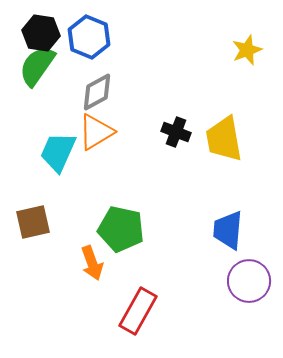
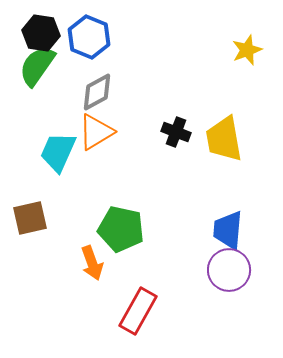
brown square: moved 3 px left, 4 px up
purple circle: moved 20 px left, 11 px up
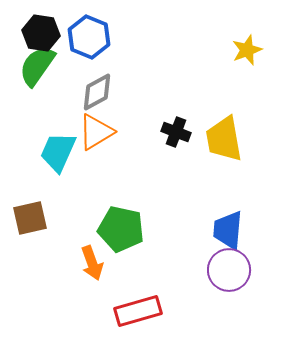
red rectangle: rotated 45 degrees clockwise
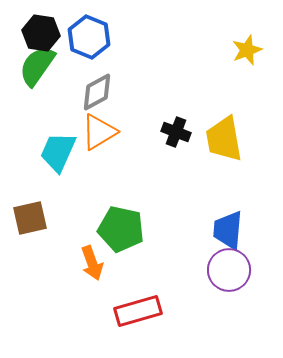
orange triangle: moved 3 px right
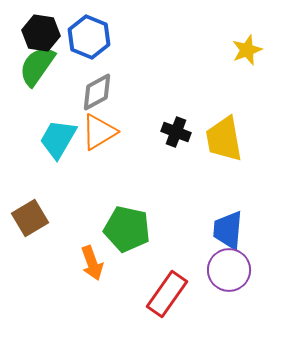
cyan trapezoid: moved 13 px up; rotated 6 degrees clockwise
brown square: rotated 18 degrees counterclockwise
green pentagon: moved 6 px right
red rectangle: moved 29 px right, 17 px up; rotated 39 degrees counterclockwise
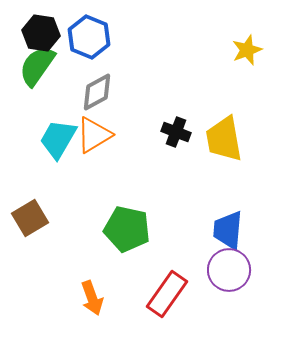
orange triangle: moved 5 px left, 3 px down
orange arrow: moved 35 px down
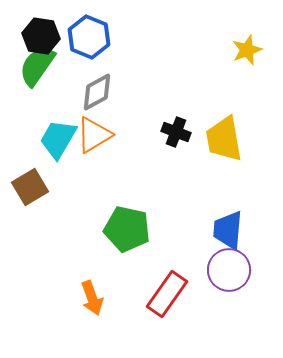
black hexagon: moved 3 px down
brown square: moved 31 px up
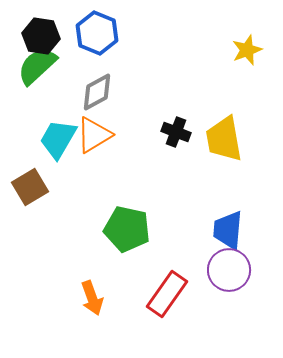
blue hexagon: moved 8 px right, 4 px up
green semicircle: rotated 12 degrees clockwise
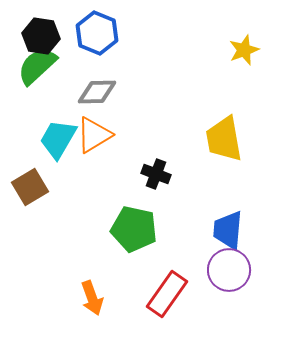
yellow star: moved 3 px left
gray diamond: rotated 27 degrees clockwise
black cross: moved 20 px left, 42 px down
green pentagon: moved 7 px right
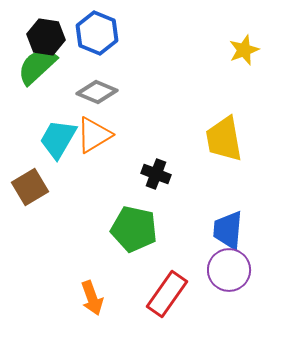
black hexagon: moved 5 px right, 1 px down
gray diamond: rotated 24 degrees clockwise
